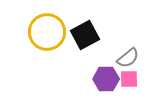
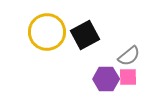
gray semicircle: moved 1 px right, 2 px up
pink square: moved 1 px left, 2 px up
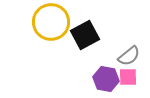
yellow circle: moved 4 px right, 10 px up
purple hexagon: rotated 10 degrees clockwise
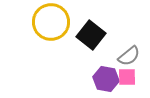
black square: moved 6 px right; rotated 24 degrees counterclockwise
pink square: moved 1 px left
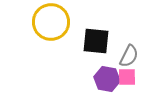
black square: moved 5 px right, 6 px down; rotated 32 degrees counterclockwise
gray semicircle: rotated 25 degrees counterclockwise
purple hexagon: moved 1 px right
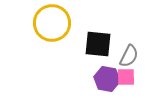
yellow circle: moved 1 px right, 1 px down
black square: moved 2 px right, 3 px down
pink square: moved 1 px left
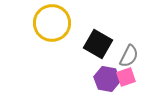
black square: rotated 24 degrees clockwise
pink square: rotated 18 degrees counterclockwise
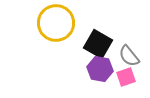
yellow circle: moved 4 px right
gray semicircle: rotated 115 degrees clockwise
purple hexagon: moved 7 px left, 10 px up
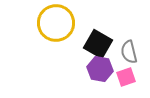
gray semicircle: moved 4 px up; rotated 25 degrees clockwise
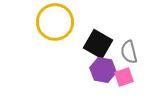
yellow circle: moved 1 px left, 1 px up
purple hexagon: moved 3 px right, 1 px down
pink square: moved 2 px left
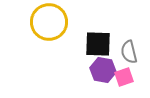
yellow circle: moved 6 px left
black square: rotated 28 degrees counterclockwise
